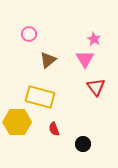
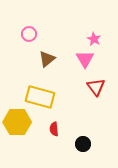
brown triangle: moved 1 px left, 1 px up
red semicircle: rotated 16 degrees clockwise
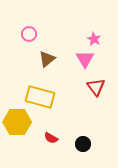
red semicircle: moved 3 px left, 9 px down; rotated 56 degrees counterclockwise
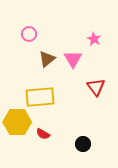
pink triangle: moved 12 px left
yellow rectangle: rotated 20 degrees counterclockwise
red semicircle: moved 8 px left, 4 px up
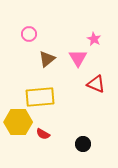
pink triangle: moved 5 px right, 1 px up
red triangle: moved 3 px up; rotated 30 degrees counterclockwise
yellow hexagon: moved 1 px right
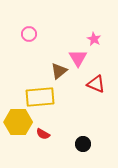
brown triangle: moved 12 px right, 12 px down
